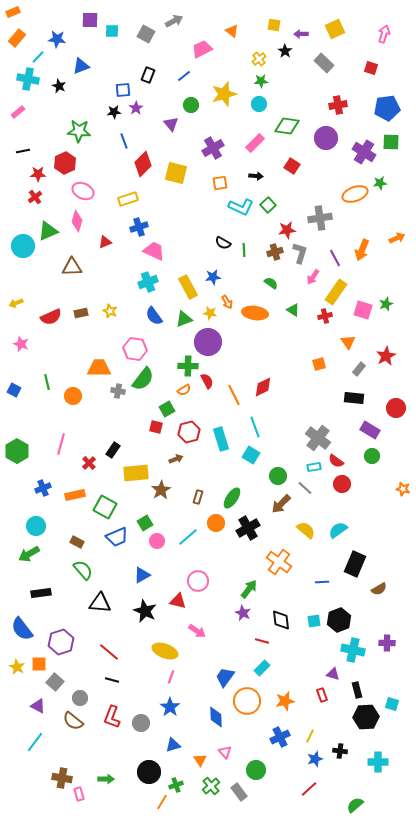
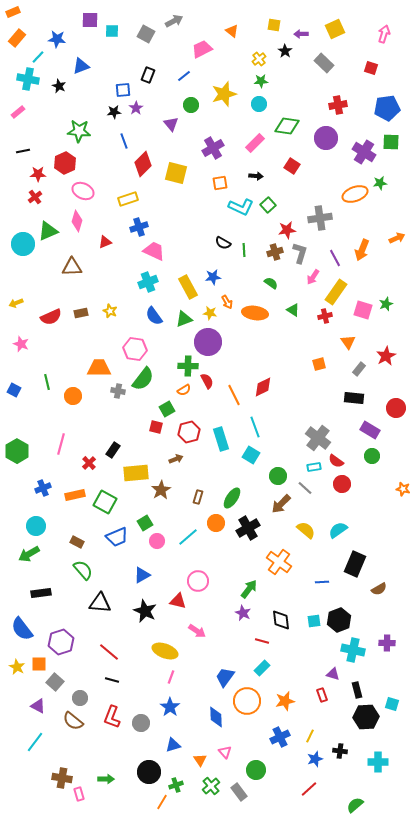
cyan circle at (23, 246): moved 2 px up
green square at (105, 507): moved 5 px up
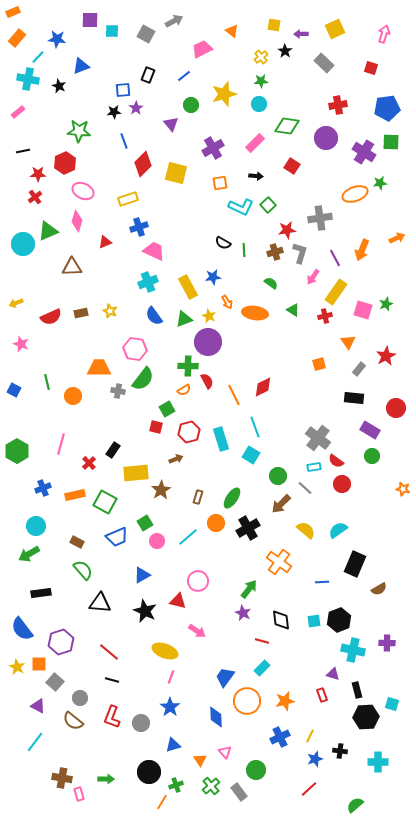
yellow cross at (259, 59): moved 2 px right, 2 px up
yellow star at (210, 313): moved 1 px left, 3 px down; rotated 16 degrees clockwise
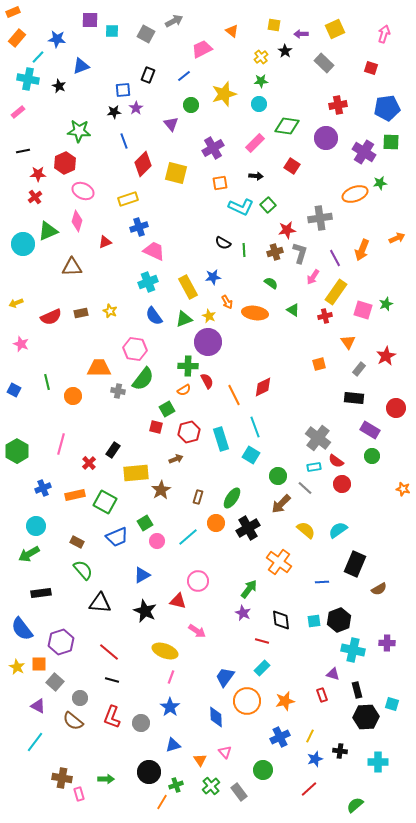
green circle at (256, 770): moved 7 px right
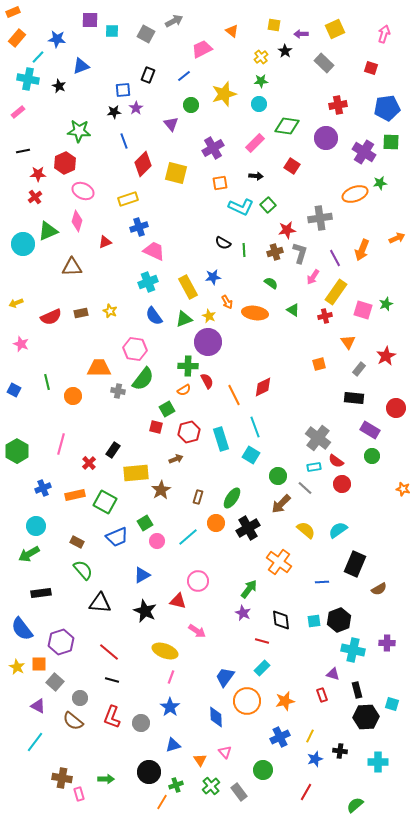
red line at (309, 789): moved 3 px left, 3 px down; rotated 18 degrees counterclockwise
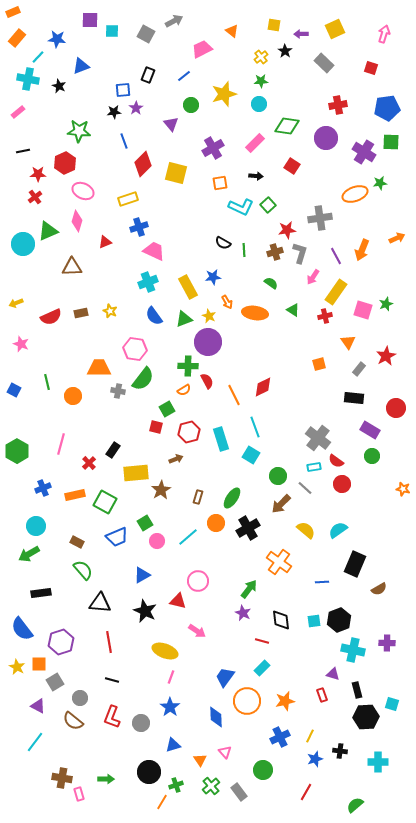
purple line at (335, 258): moved 1 px right, 2 px up
red line at (109, 652): moved 10 px up; rotated 40 degrees clockwise
gray square at (55, 682): rotated 18 degrees clockwise
